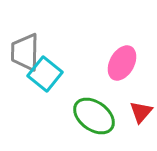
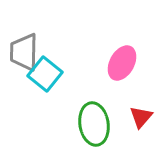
gray trapezoid: moved 1 px left
red triangle: moved 5 px down
green ellipse: moved 8 px down; rotated 45 degrees clockwise
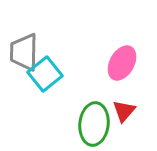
cyan square: rotated 12 degrees clockwise
red triangle: moved 17 px left, 6 px up
green ellipse: rotated 15 degrees clockwise
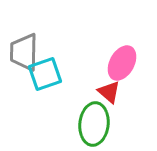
cyan square: rotated 20 degrees clockwise
red triangle: moved 15 px left, 19 px up; rotated 30 degrees counterclockwise
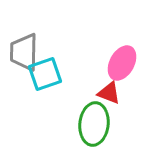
red triangle: moved 1 px down; rotated 20 degrees counterclockwise
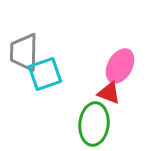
pink ellipse: moved 2 px left, 3 px down
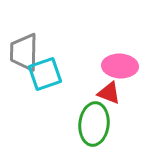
pink ellipse: rotated 64 degrees clockwise
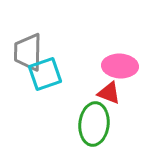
gray trapezoid: moved 4 px right
